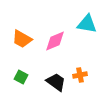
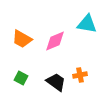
green square: moved 1 px down
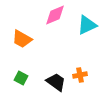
cyan triangle: moved 1 px down; rotated 35 degrees counterclockwise
pink diamond: moved 26 px up
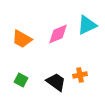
pink diamond: moved 3 px right, 19 px down
green square: moved 2 px down
